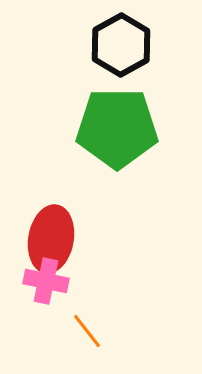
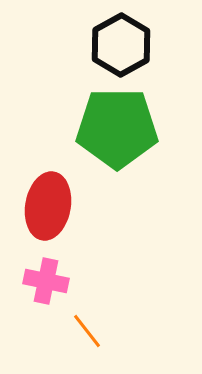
red ellipse: moved 3 px left, 33 px up
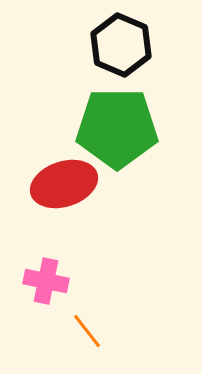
black hexagon: rotated 8 degrees counterclockwise
red ellipse: moved 16 px right, 22 px up; rotated 62 degrees clockwise
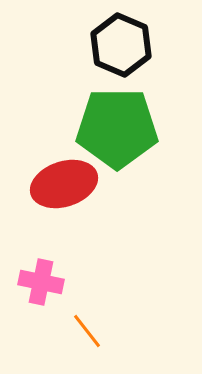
pink cross: moved 5 px left, 1 px down
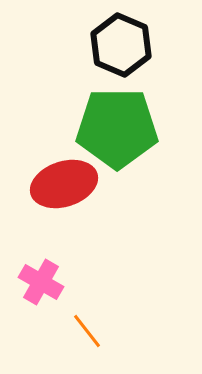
pink cross: rotated 18 degrees clockwise
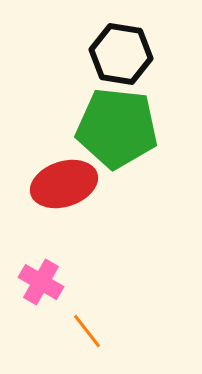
black hexagon: moved 9 px down; rotated 14 degrees counterclockwise
green pentagon: rotated 6 degrees clockwise
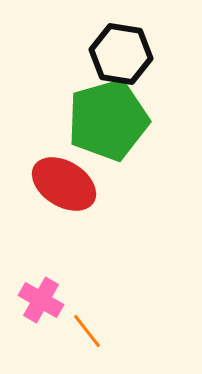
green pentagon: moved 9 px left, 8 px up; rotated 22 degrees counterclockwise
red ellipse: rotated 50 degrees clockwise
pink cross: moved 18 px down
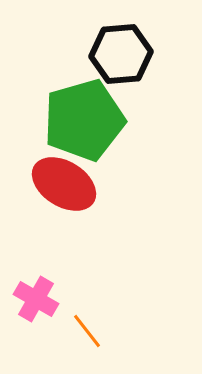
black hexagon: rotated 14 degrees counterclockwise
green pentagon: moved 24 px left
pink cross: moved 5 px left, 1 px up
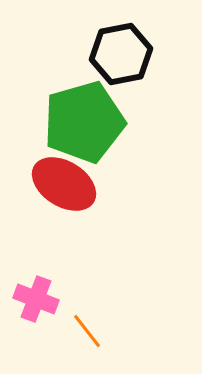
black hexagon: rotated 6 degrees counterclockwise
green pentagon: moved 2 px down
pink cross: rotated 9 degrees counterclockwise
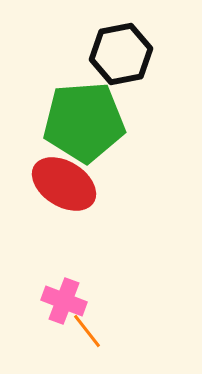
green pentagon: rotated 12 degrees clockwise
pink cross: moved 28 px right, 2 px down
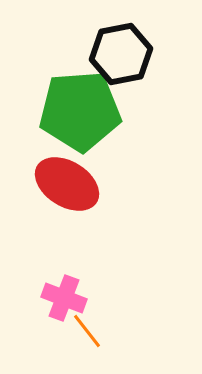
green pentagon: moved 4 px left, 11 px up
red ellipse: moved 3 px right
pink cross: moved 3 px up
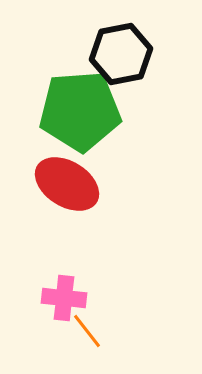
pink cross: rotated 15 degrees counterclockwise
